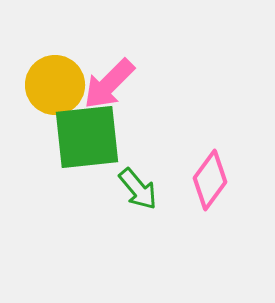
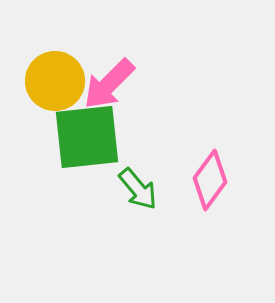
yellow circle: moved 4 px up
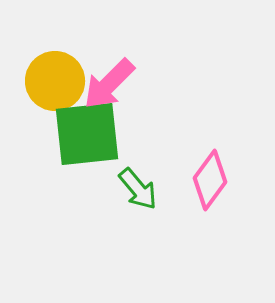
green square: moved 3 px up
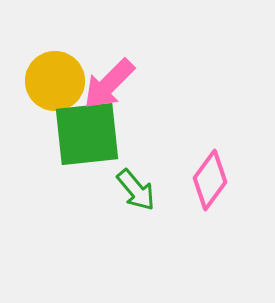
green arrow: moved 2 px left, 1 px down
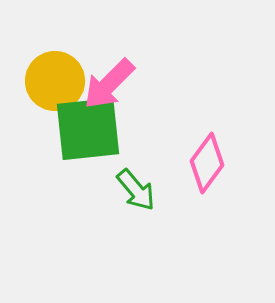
green square: moved 1 px right, 5 px up
pink diamond: moved 3 px left, 17 px up
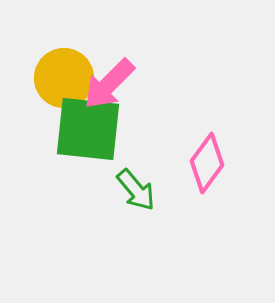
yellow circle: moved 9 px right, 3 px up
green square: rotated 12 degrees clockwise
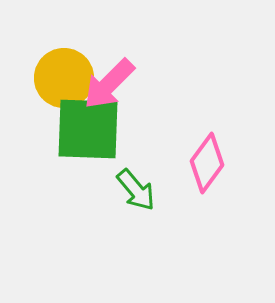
green square: rotated 4 degrees counterclockwise
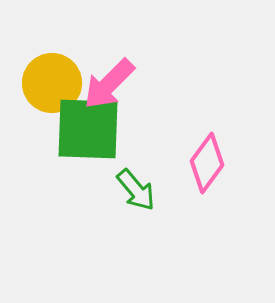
yellow circle: moved 12 px left, 5 px down
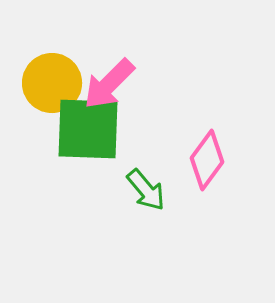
pink diamond: moved 3 px up
green arrow: moved 10 px right
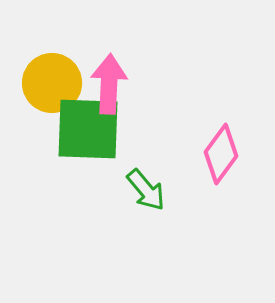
pink arrow: rotated 138 degrees clockwise
pink diamond: moved 14 px right, 6 px up
